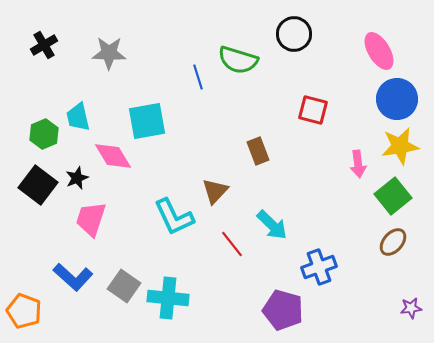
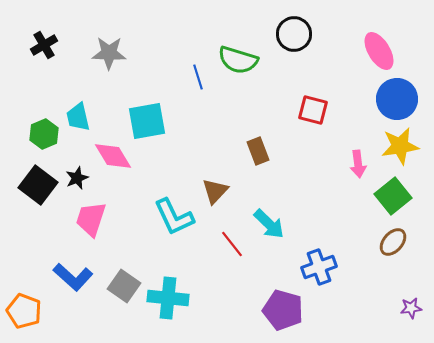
cyan arrow: moved 3 px left, 1 px up
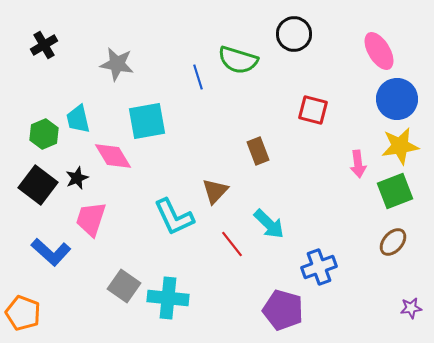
gray star: moved 8 px right, 11 px down; rotated 8 degrees clockwise
cyan trapezoid: moved 2 px down
green square: moved 2 px right, 5 px up; rotated 18 degrees clockwise
blue L-shape: moved 22 px left, 25 px up
orange pentagon: moved 1 px left, 2 px down
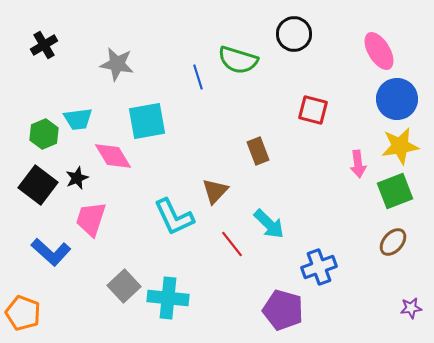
cyan trapezoid: rotated 84 degrees counterclockwise
gray square: rotated 12 degrees clockwise
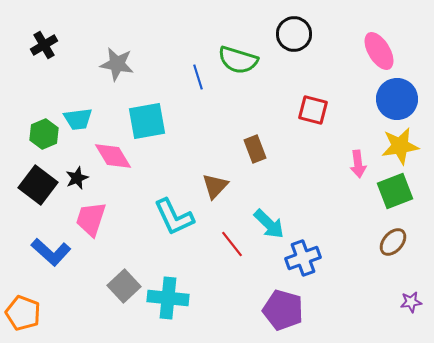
brown rectangle: moved 3 px left, 2 px up
brown triangle: moved 5 px up
blue cross: moved 16 px left, 9 px up
purple star: moved 6 px up
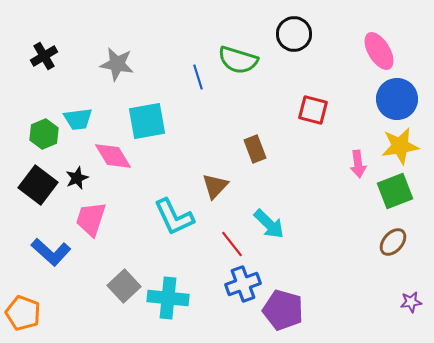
black cross: moved 11 px down
blue cross: moved 60 px left, 26 px down
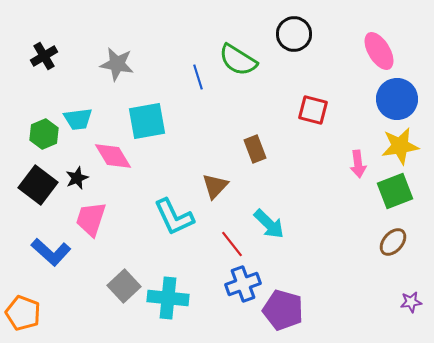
green semicircle: rotated 15 degrees clockwise
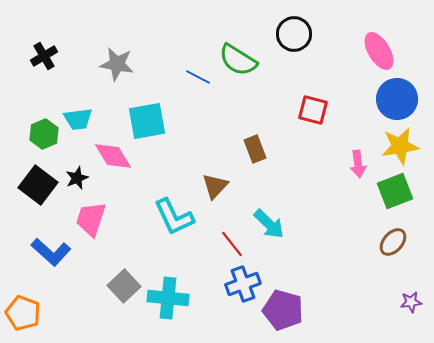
blue line: rotated 45 degrees counterclockwise
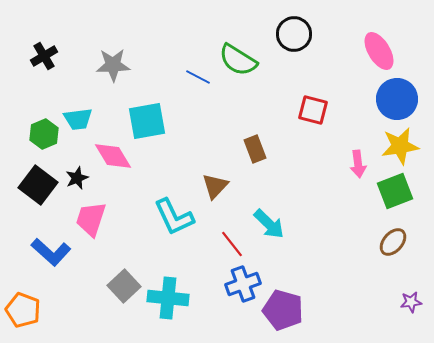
gray star: moved 4 px left, 1 px down; rotated 12 degrees counterclockwise
orange pentagon: moved 3 px up
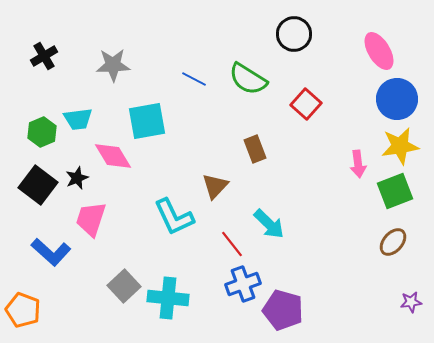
green semicircle: moved 10 px right, 19 px down
blue line: moved 4 px left, 2 px down
red square: moved 7 px left, 6 px up; rotated 28 degrees clockwise
green hexagon: moved 2 px left, 2 px up
